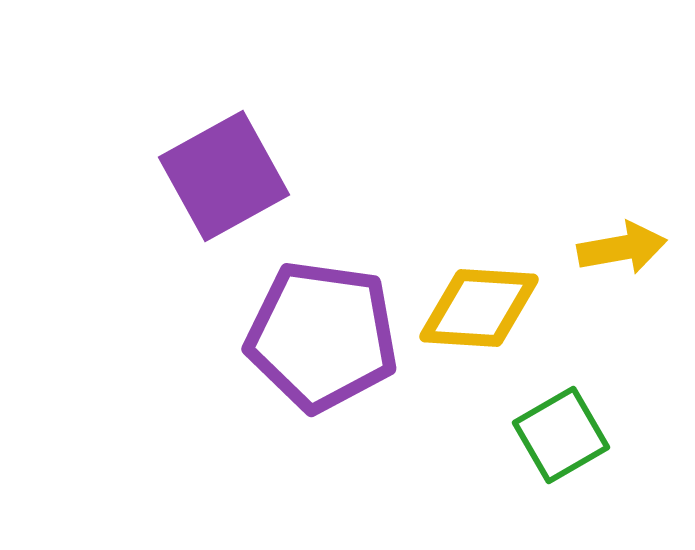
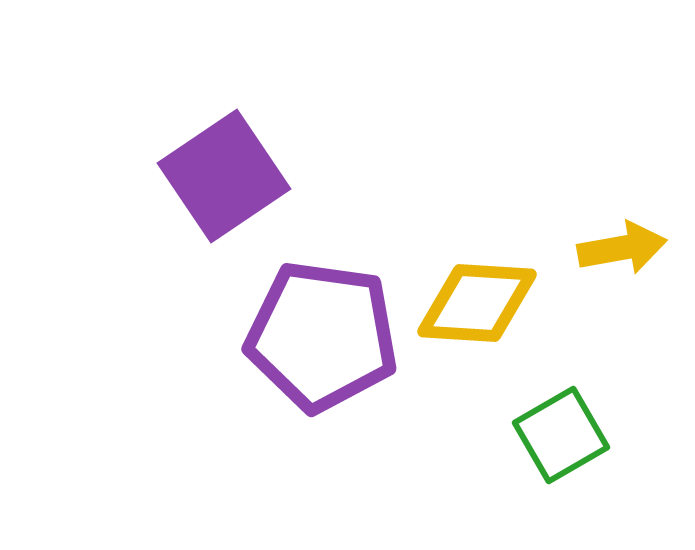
purple square: rotated 5 degrees counterclockwise
yellow diamond: moved 2 px left, 5 px up
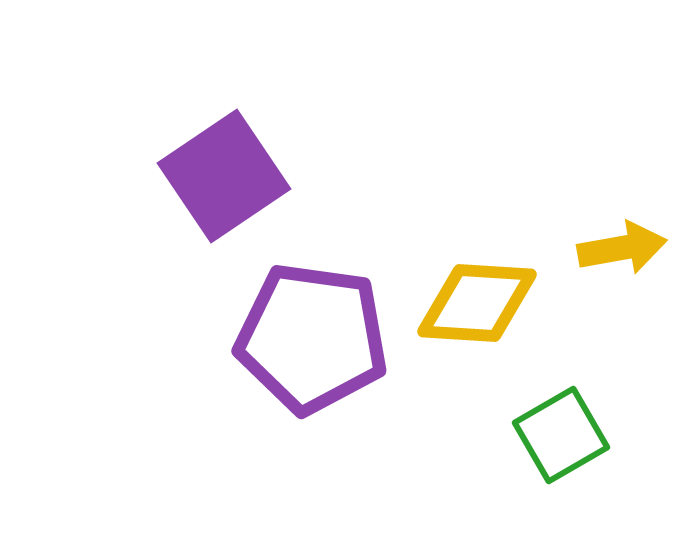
purple pentagon: moved 10 px left, 2 px down
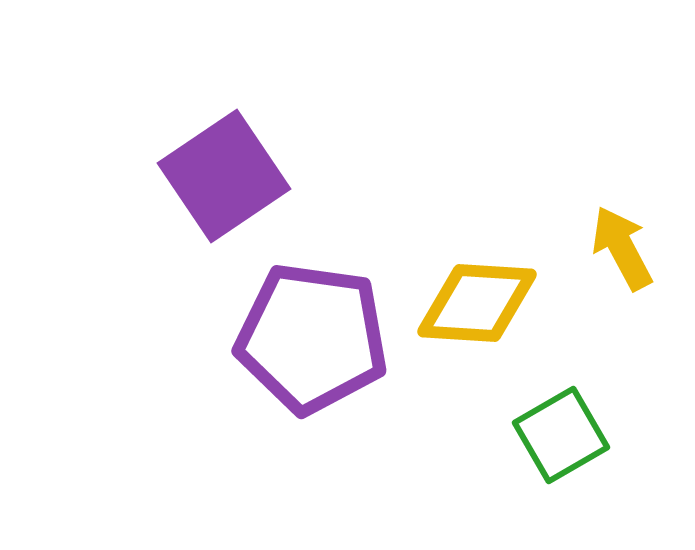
yellow arrow: rotated 108 degrees counterclockwise
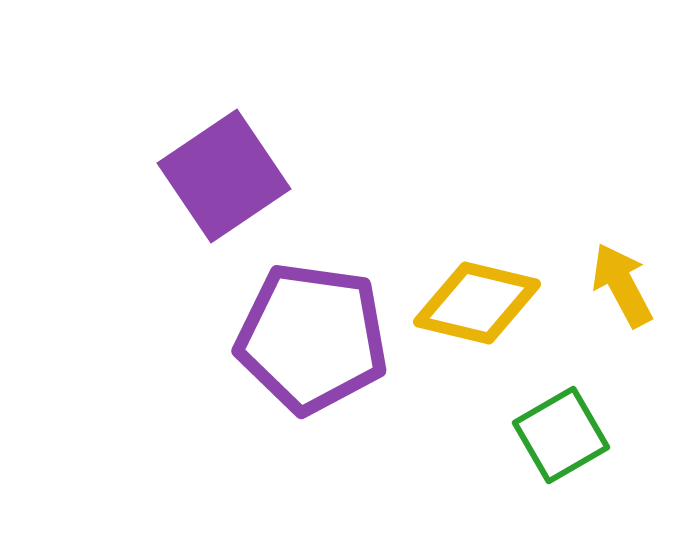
yellow arrow: moved 37 px down
yellow diamond: rotated 10 degrees clockwise
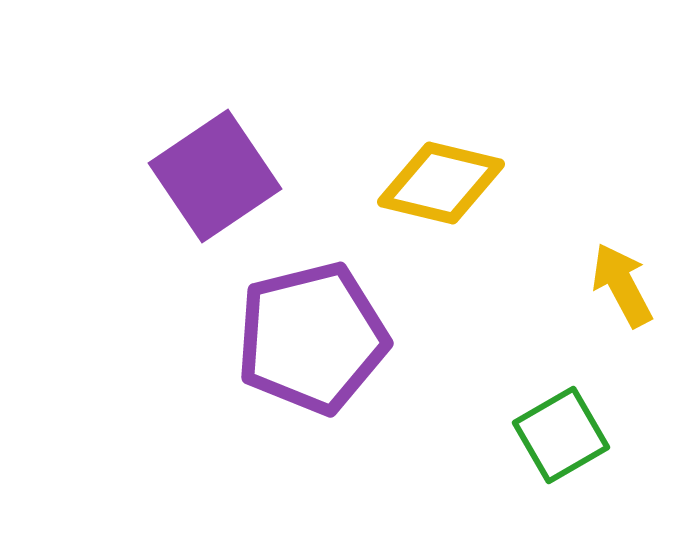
purple square: moved 9 px left
yellow diamond: moved 36 px left, 120 px up
purple pentagon: rotated 22 degrees counterclockwise
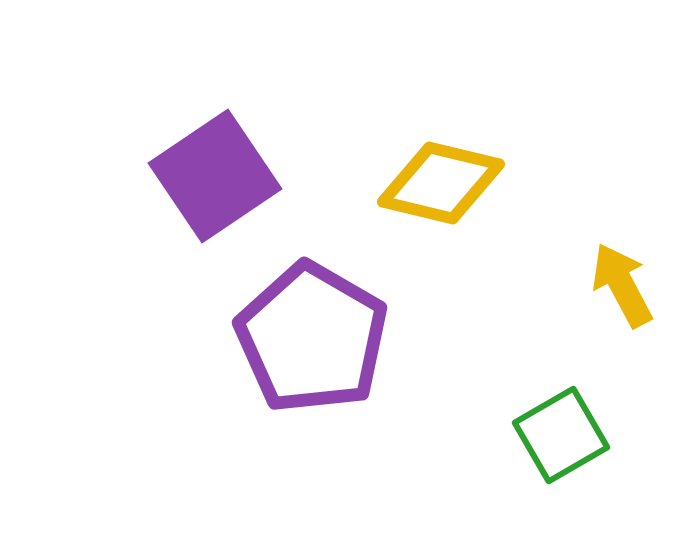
purple pentagon: rotated 28 degrees counterclockwise
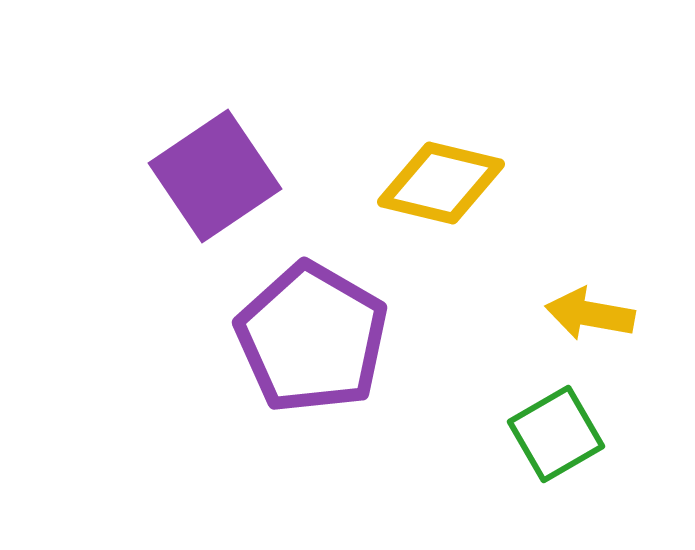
yellow arrow: moved 32 px left, 29 px down; rotated 52 degrees counterclockwise
green square: moved 5 px left, 1 px up
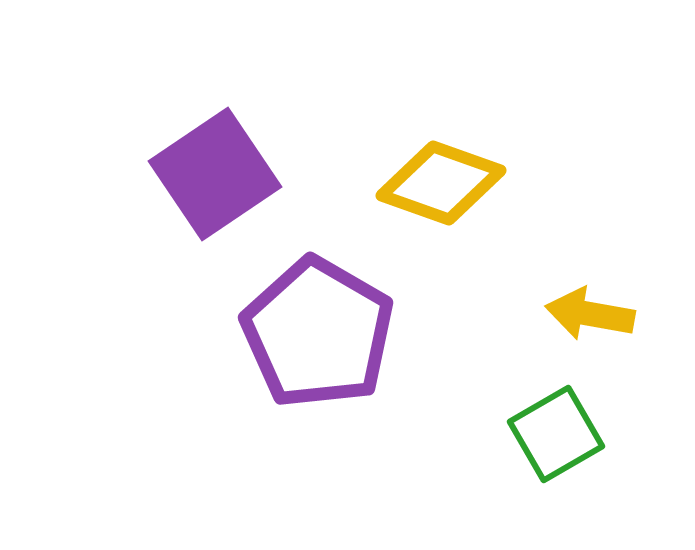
purple square: moved 2 px up
yellow diamond: rotated 6 degrees clockwise
purple pentagon: moved 6 px right, 5 px up
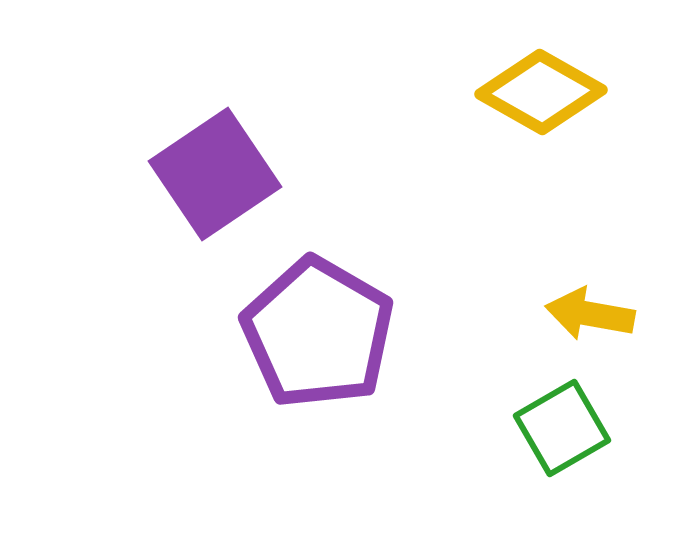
yellow diamond: moved 100 px right, 91 px up; rotated 10 degrees clockwise
green square: moved 6 px right, 6 px up
